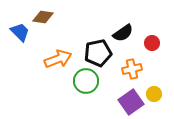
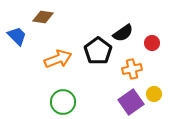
blue trapezoid: moved 3 px left, 4 px down
black pentagon: moved 2 px up; rotated 24 degrees counterclockwise
green circle: moved 23 px left, 21 px down
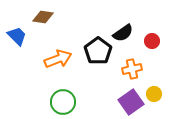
red circle: moved 2 px up
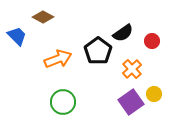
brown diamond: rotated 20 degrees clockwise
orange cross: rotated 30 degrees counterclockwise
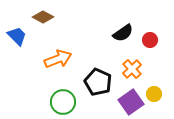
red circle: moved 2 px left, 1 px up
black pentagon: moved 31 px down; rotated 12 degrees counterclockwise
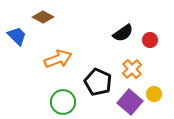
purple square: moved 1 px left; rotated 15 degrees counterclockwise
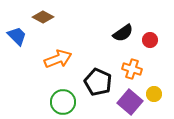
orange cross: rotated 30 degrees counterclockwise
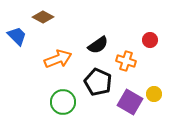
black semicircle: moved 25 px left, 12 px down
orange cross: moved 6 px left, 8 px up
purple square: rotated 10 degrees counterclockwise
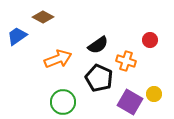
blue trapezoid: rotated 80 degrees counterclockwise
black pentagon: moved 1 px right, 4 px up
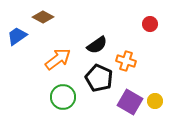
red circle: moved 16 px up
black semicircle: moved 1 px left
orange arrow: rotated 16 degrees counterclockwise
yellow circle: moved 1 px right, 7 px down
green circle: moved 5 px up
